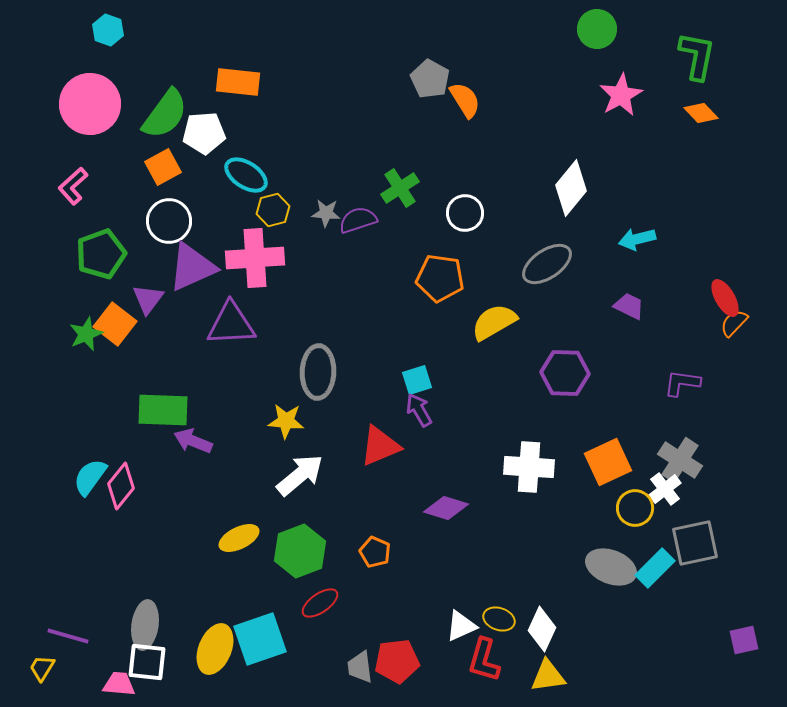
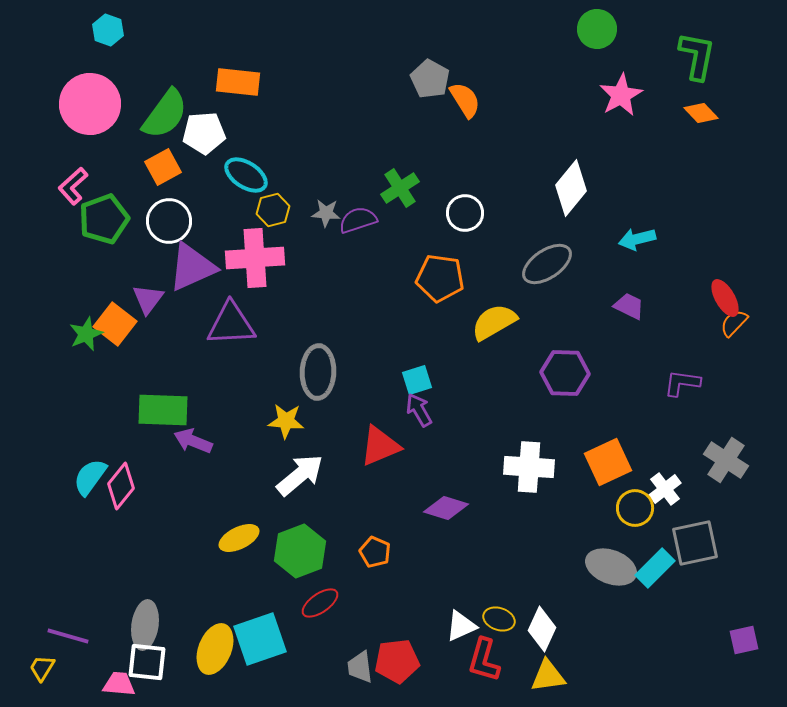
green pentagon at (101, 254): moved 3 px right, 35 px up
gray cross at (680, 460): moved 46 px right
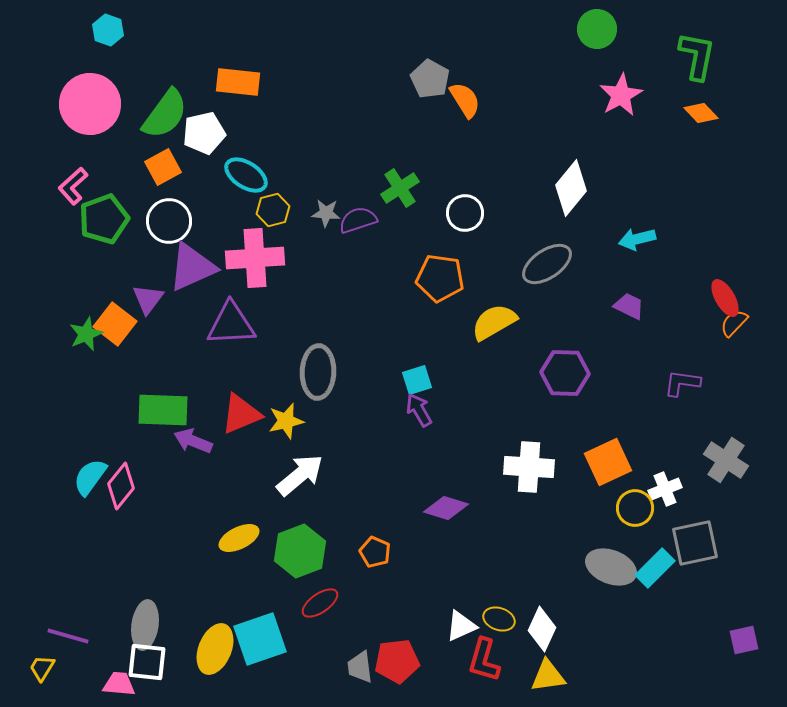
white pentagon at (204, 133): rotated 9 degrees counterclockwise
yellow star at (286, 421): rotated 18 degrees counterclockwise
red triangle at (380, 446): moved 139 px left, 32 px up
white cross at (665, 489): rotated 16 degrees clockwise
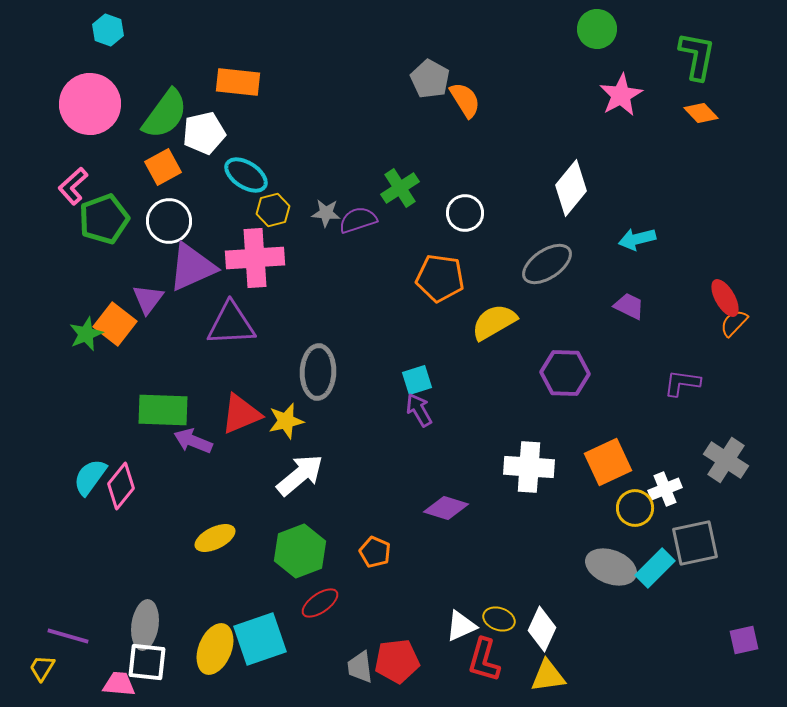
yellow ellipse at (239, 538): moved 24 px left
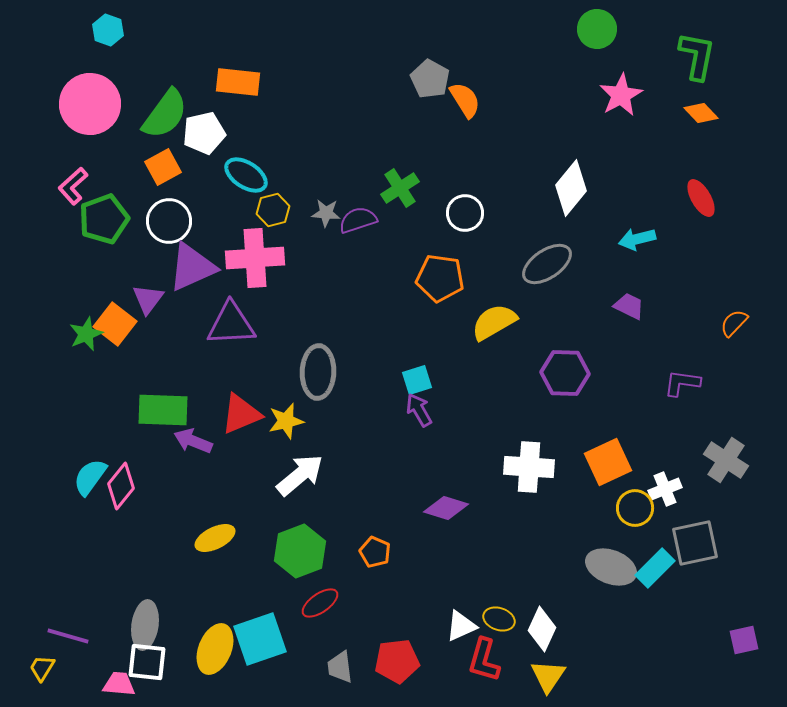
red ellipse at (725, 298): moved 24 px left, 100 px up
gray trapezoid at (360, 667): moved 20 px left
yellow triangle at (548, 676): rotated 48 degrees counterclockwise
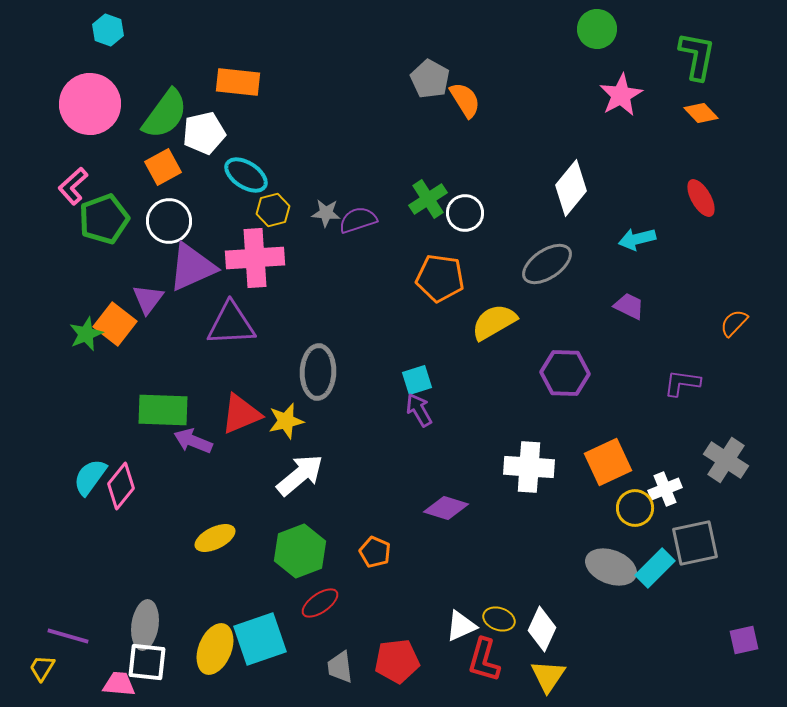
green cross at (400, 188): moved 28 px right, 11 px down
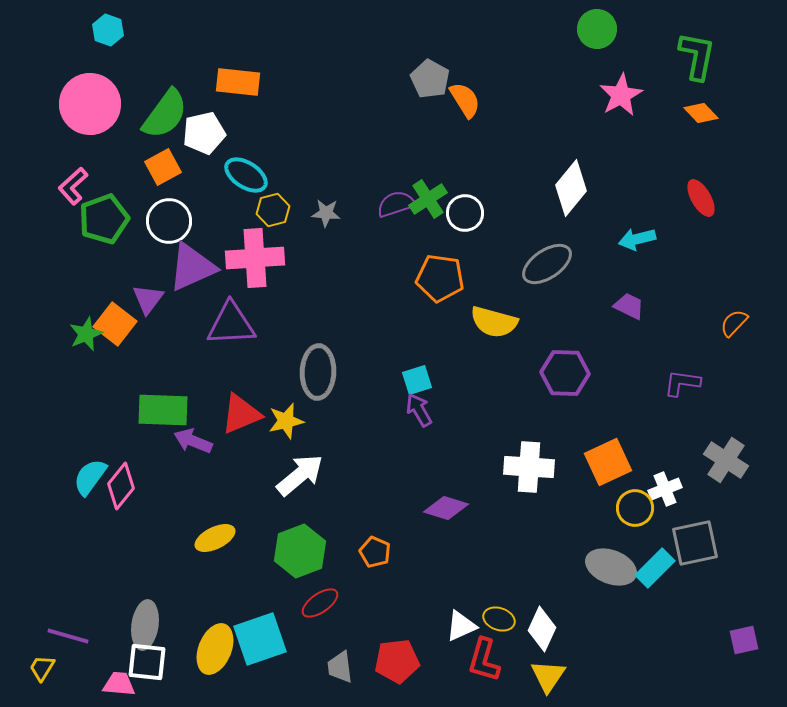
purple semicircle at (358, 220): moved 38 px right, 16 px up
yellow semicircle at (494, 322): rotated 135 degrees counterclockwise
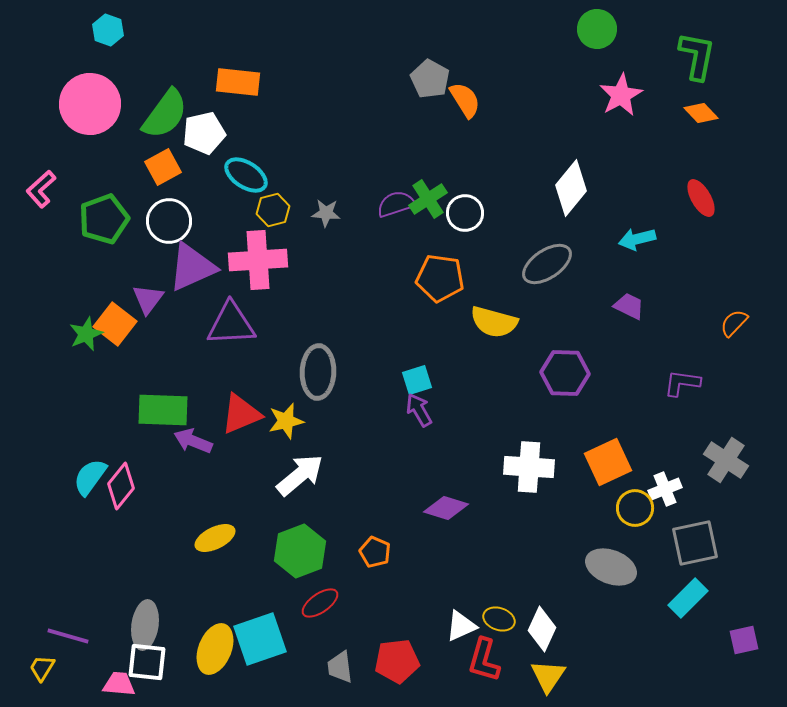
pink L-shape at (73, 186): moved 32 px left, 3 px down
pink cross at (255, 258): moved 3 px right, 2 px down
cyan rectangle at (655, 568): moved 33 px right, 30 px down
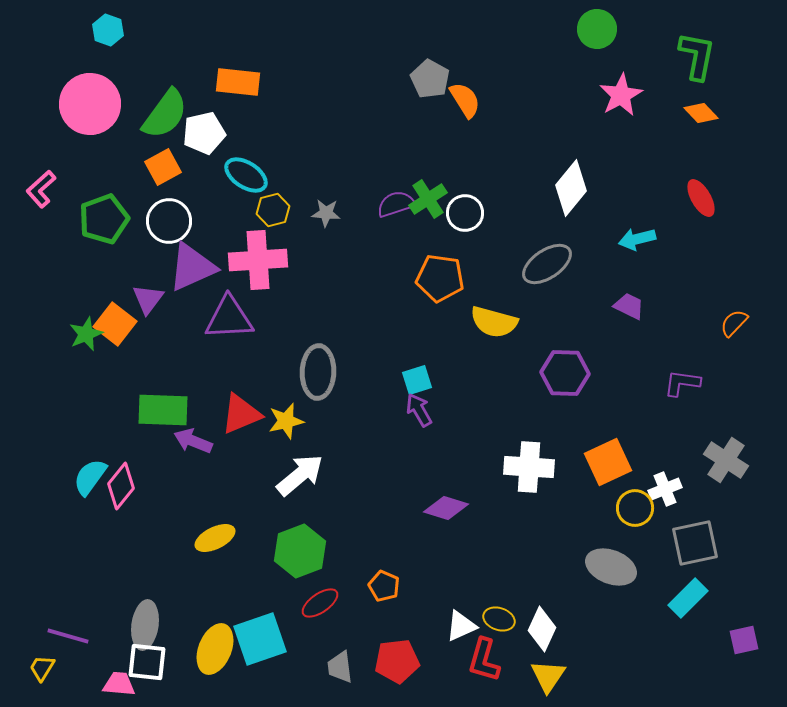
purple triangle at (231, 324): moved 2 px left, 6 px up
orange pentagon at (375, 552): moved 9 px right, 34 px down
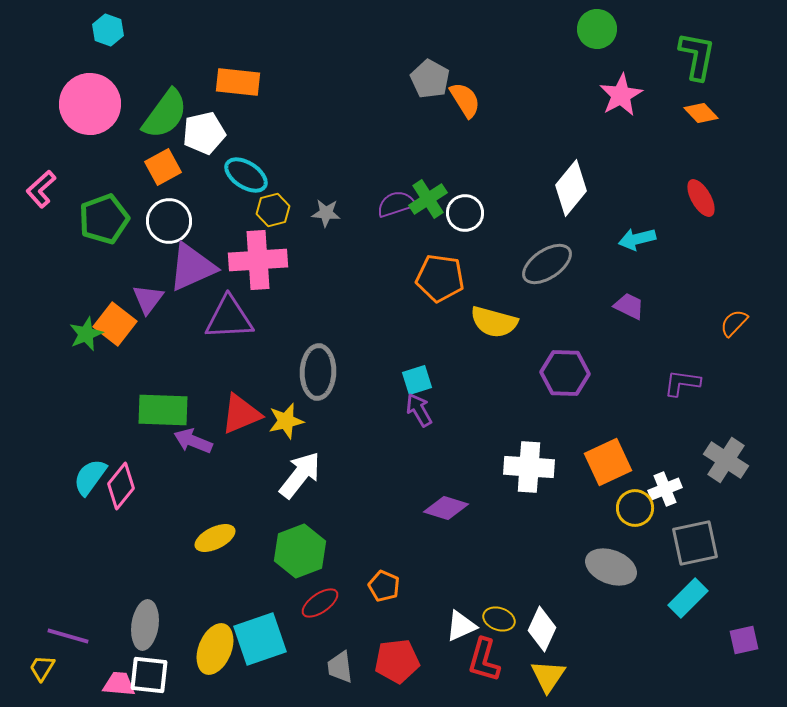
white arrow at (300, 475): rotated 12 degrees counterclockwise
white square at (147, 662): moved 2 px right, 13 px down
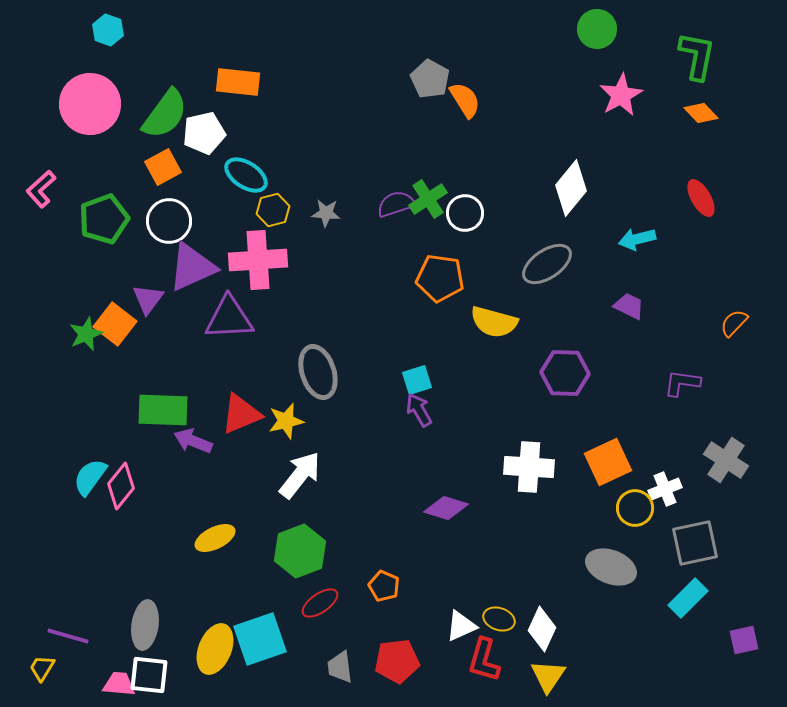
gray ellipse at (318, 372): rotated 20 degrees counterclockwise
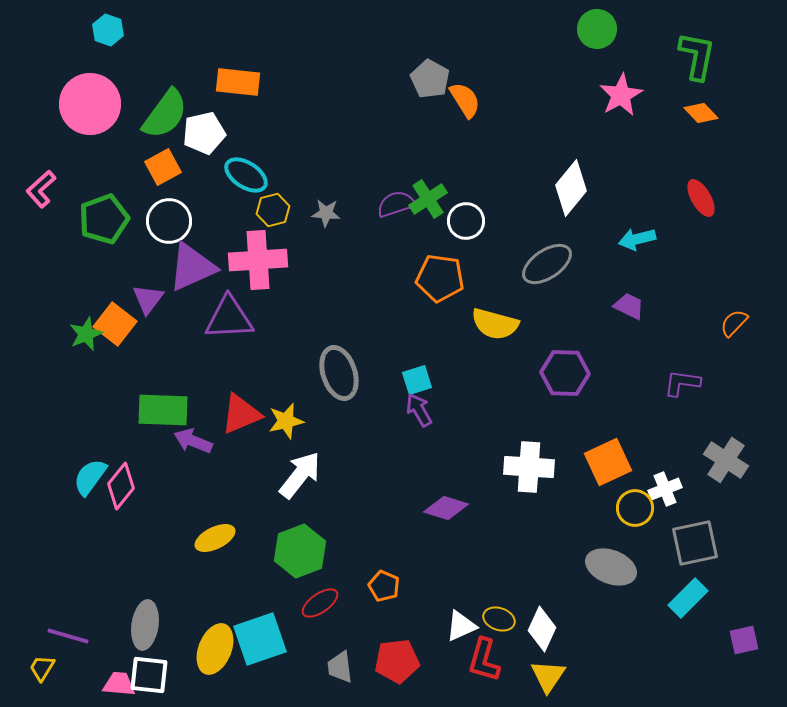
white circle at (465, 213): moved 1 px right, 8 px down
yellow semicircle at (494, 322): moved 1 px right, 2 px down
gray ellipse at (318, 372): moved 21 px right, 1 px down
